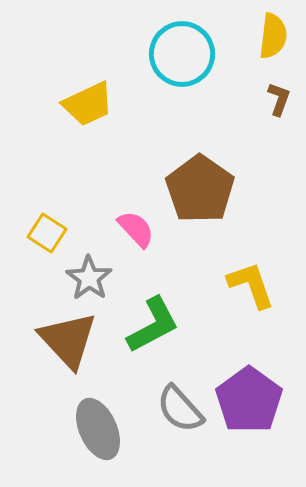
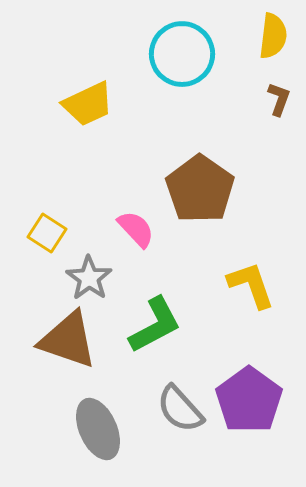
green L-shape: moved 2 px right
brown triangle: rotated 28 degrees counterclockwise
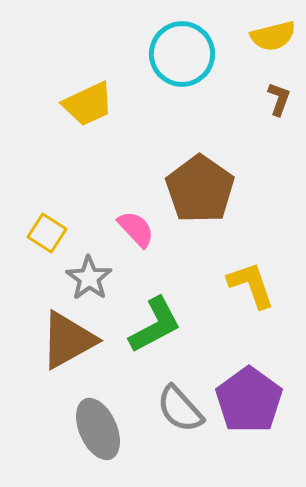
yellow semicircle: rotated 69 degrees clockwise
brown triangle: rotated 48 degrees counterclockwise
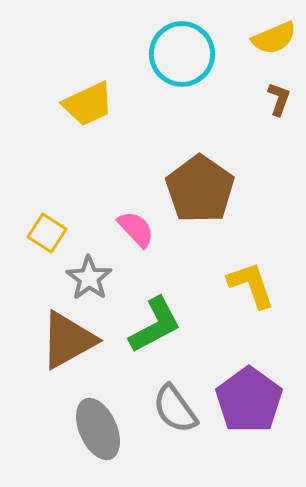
yellow semicircle: moved 1 px right, 2 px down; rotated 9 degrees counterclockwise
gray semicircle: moved 5 px left; rotated 6 degrees clockwise
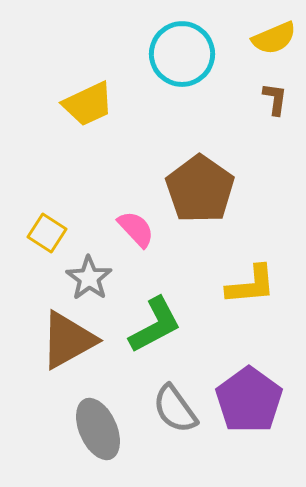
brown L-shape: moved 4 px left; rotated 12 degrees counterclockwise
yellow L-shape: rotated 104 degrees clockwise
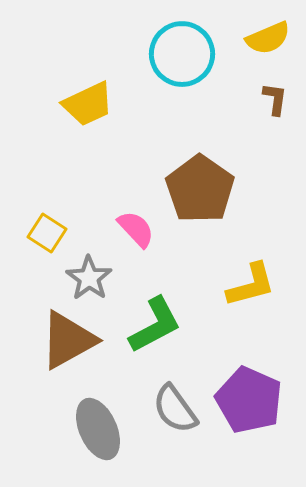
yellow semicircle: moved 6 px left
yellow L-shape: rotated 10 degrees counterclockwise
purple pentagon: rotated 12 degrees counterclockwise
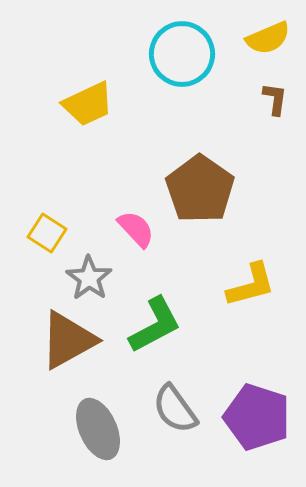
purple pentagon: moved 8 px right, 17 px down; rotated 6 degrees counterclockwise
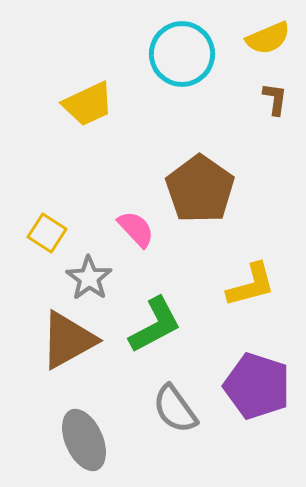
purple pentagon: moved 31 px up
gray ellipse: moved 14 px left, 11 px down
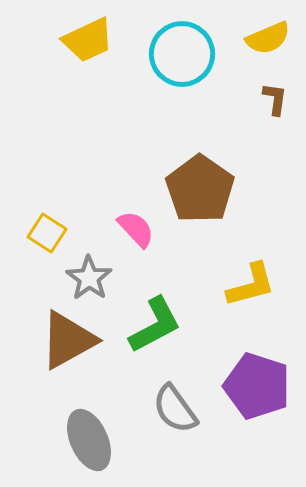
yellow trapezoid: moved 64 px up
gray ellipse: moved 5 px right
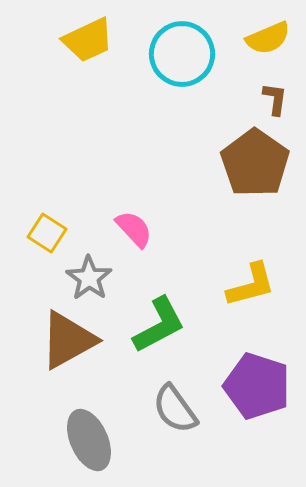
brown pentagon: moved 55 px right, 26 px up
pink semicircle: moved 2 px left
green L-shape: moved 4 px right
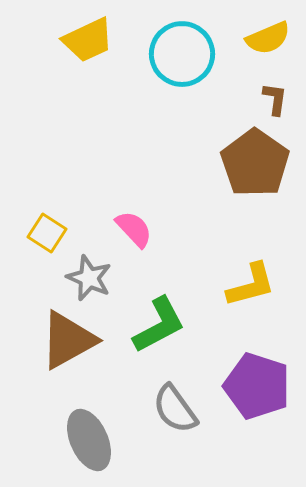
gray star: rotated 12 degrees counterclockwise
